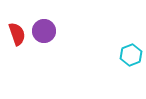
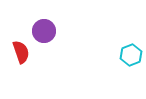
red semicircle: moved 4 px right, 18 px down
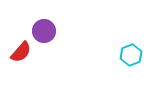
red semicircle: rotated 60 degrees clockwise
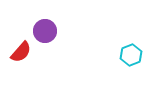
purple circle: moved 1 px right
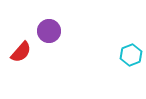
purple circle: moved 4 px right
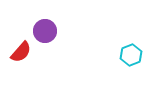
purple circle: moved 4 px left
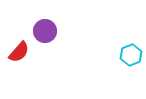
red semicircle: moved 2 px left
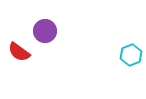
red semicircle: rotated 85 degrees clockwise
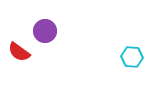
cyan hexagon: moved 1 px right, 2 px down; rotated 25 degrees clockwise
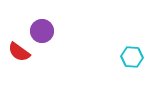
purple circle: moved 3 px left
